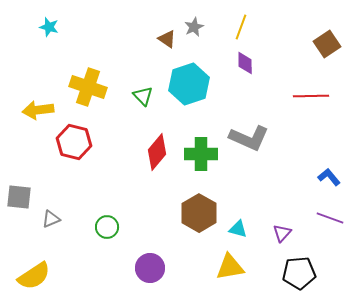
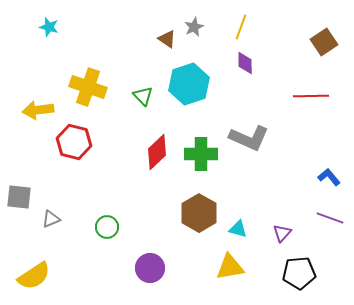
brown square: moved 3 px left, 2 px up
red diamond: rotated 6 degrees clockwise
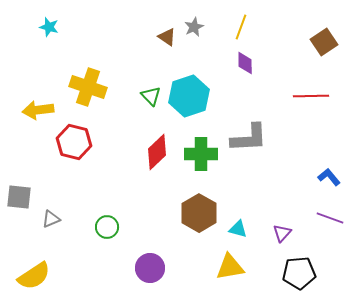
brown triangle: moved 2 px up
cyan hexagon: moved 12 px down
green triangle: moved 8 px right
gray L-shape: rotated 27 degrees counterclockwise
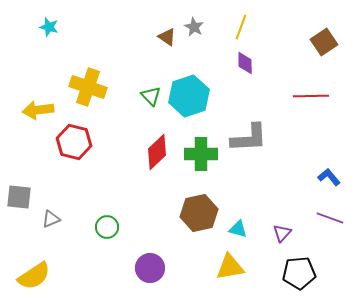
gray star: rotated 18 degrees counterclockwise
brown hexagon: rotated 18 degrees clockwise
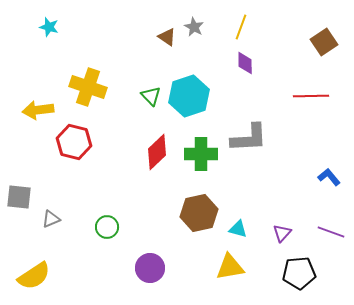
purple line: moved 1 px right, 14 px down
